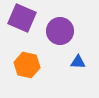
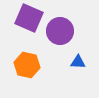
purple square: moved 7 px right
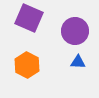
purple circle: moved 15 px right
orange hexagon: rotated 15 degrees clockwise
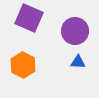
orange hexagon: moved 4 px left
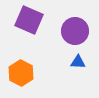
purple square: moved 2 px down
orange hexagon: moved 2 px left, 8 px down
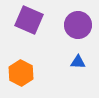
purple circle: moved 3 px right, 6 px up
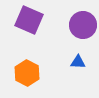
purple circle: moved 5 px right
orange hexagon: moved 6 px right
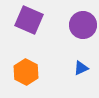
blue triangle: moved 3 px right, 6 px down; rotated 28 degrees counterclockwise
orange hexagon: moved 1 px left, 1 px up
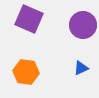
purple square: moved 1 px up
orange hexagon: rotated 20 degrees counterclockwise
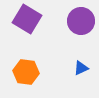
purple square: moved 2 px left; rotated 8 degrees clockwise
purple circle: moved 2 px left, 4 px up
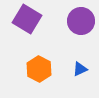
blue triangle: moved 1 px left, 1 px down
orange hexagon: moved 13 px right, 3 px up; rotated 20 degrees clockwise
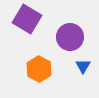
purple circle: moved 11 px left, 16 px down
blue triangle: moved 3 px right, 3 px up; rotated 35 degrees counterclockwise
